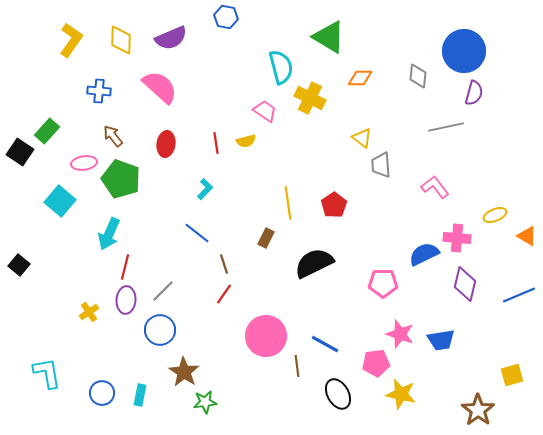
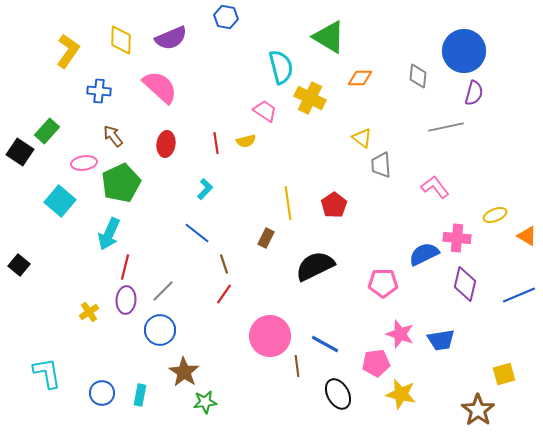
yellow L-shape at (71, 40): moved 3 px left, 11 px down
green pentagon at (121, 179): moved 4 px down; rotated 27 degrees clockwise
black semicircle at (314, 263): moved 1 px right, 3 px down
pink circle at (266, 336): moved 4 px right
yellow square at (512, 375): moved 8 px left, 1 px up
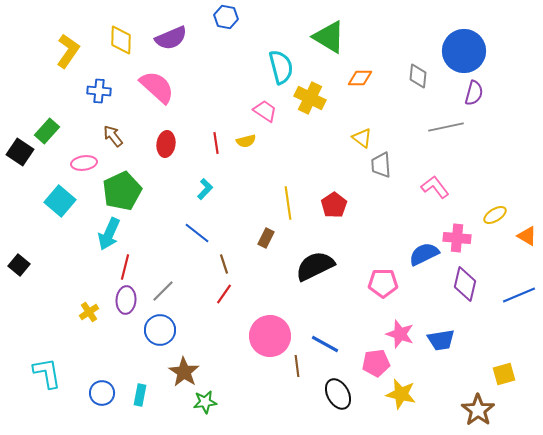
pink semicircle at (160, 87): moved 3 px left
green pentagon at (121, 183): moved 1 px right, 8 px down
yellow ellipse at (495, 215): rotated 10 degrees counterclockwise
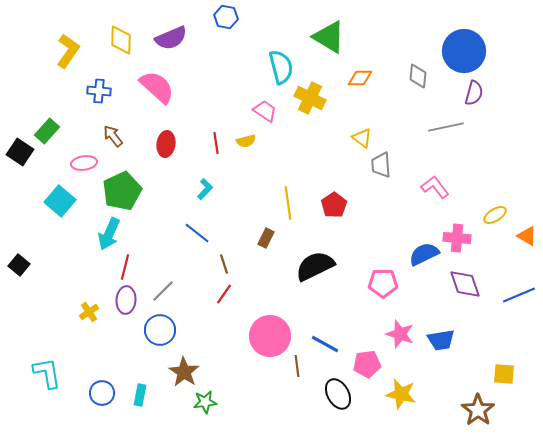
purple diamond at (465, 284): rotated 32 degrees counterclockwise
pink pentagon at (376, 363): moved 9 px left, 1 px down
yellow square at (504, 374): rotated 20 degrees clockwise
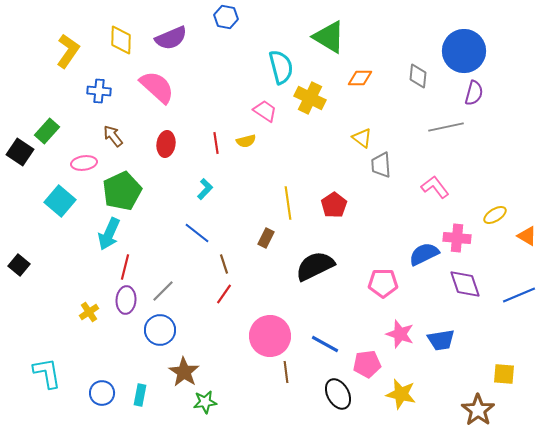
brown line at (297, 366): moved 11 px left, 6 px down
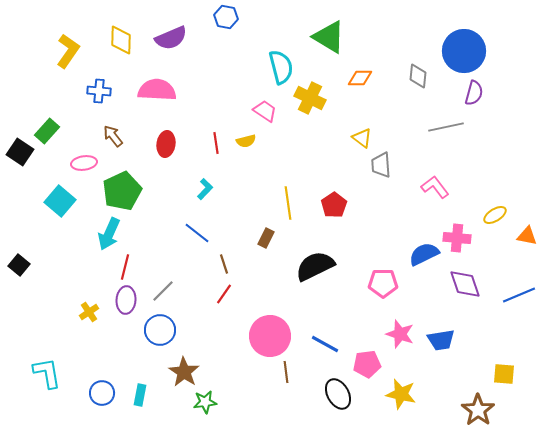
pink semicircle at (157, 87): moved 3 px down; rotated 39 degrees counterclockwise
orange triangle at (527, 236): rotated 20 degrees counterclockwise
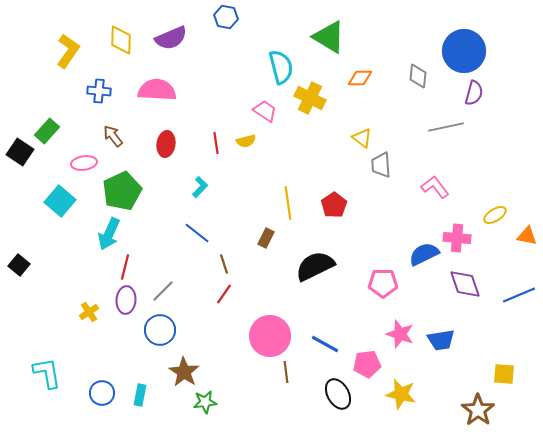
cyan L-shape at (205, 189): moved 5 px left, 2 px up
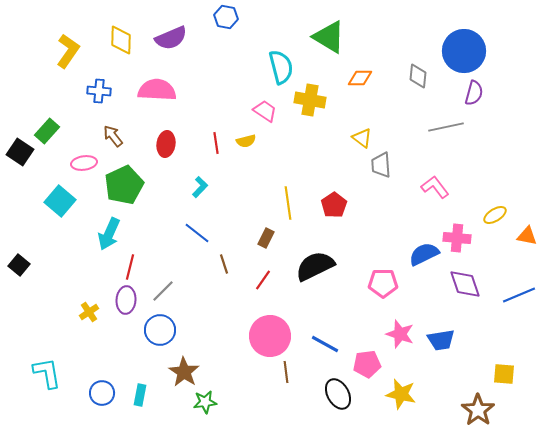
yellow cross at (310, 98): moved 2 px down; rotated 16 degrees counterclockwise
green pentagon at (122, 191): moved 2 px right, 6 px up
red line at (125, 267): moved 5 px right
red line at (224, 294): moved 39 px right, 14 px up
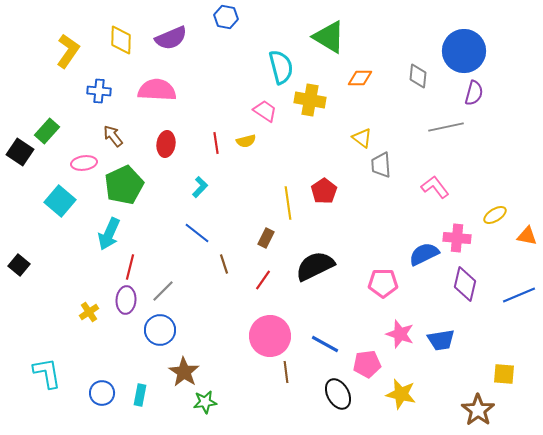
red pentagon at (334, 205): moved 10 px left, 14 px up
purple diamond at (465, 284): rotated 32 degrees clockwise
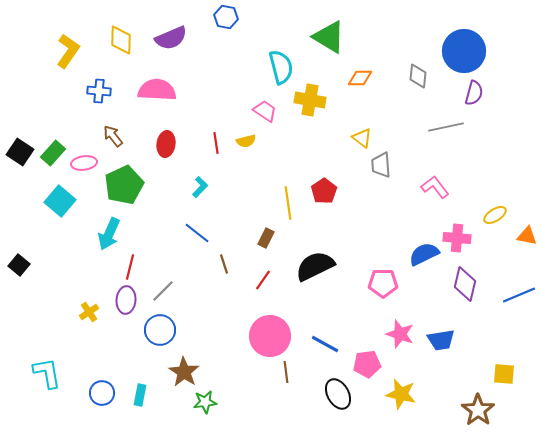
green rectangle at (47, 131): moved 6 px right, 22 px down
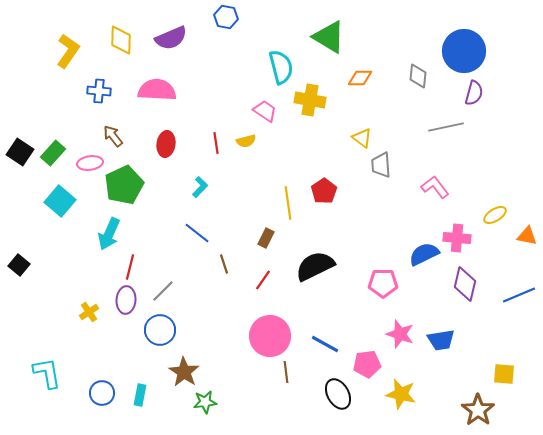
pink ellipse at (84, 163): moved 6 px right
